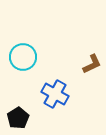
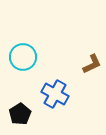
black pentagon: moved 2 px right, 4 px up
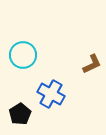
cyan circle: moved 2 px up
blue cross: moved 4 px left
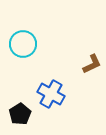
cyan circle: moved 11 px up
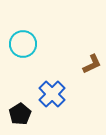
blue cross: moved 1 px right; rotated 16 degrees clockwise
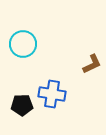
blue cross: rotated 36 degrees counterclockwise
black pentagon: moved 2 px right, 9 px up; rotated 30 degrees clockwise
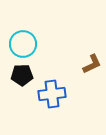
blue cross: rotated 16 degrees counterclockwise
black pentagon: moved 30 px up
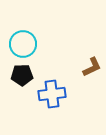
brown L-shape: moved 3 px down
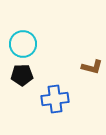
brown L-shape: rotated 40 degrees clockwise
blue cross: moved 3 px right, 5 px down
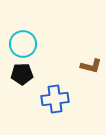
brown L-shape: moved 1 px left, 1 px up
black pentagon: moved 1 px up
